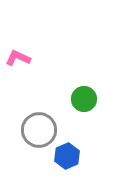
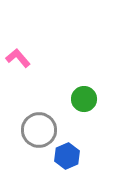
pink L-shape: rotated 25 degrees clockwise
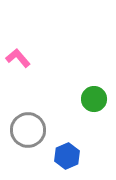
green circle: moved 10 px right
gray circle: moved 11 px left
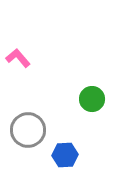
green circle: moved 2 px left
blue hexagon: moved 2 px left, 1 px up; rotated 20 degrees clockwise
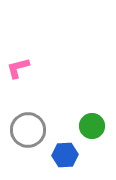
pink L-shape: moved 10 px down; rotated 65 degrees counterclockwise
green circle: moved 27 px down
